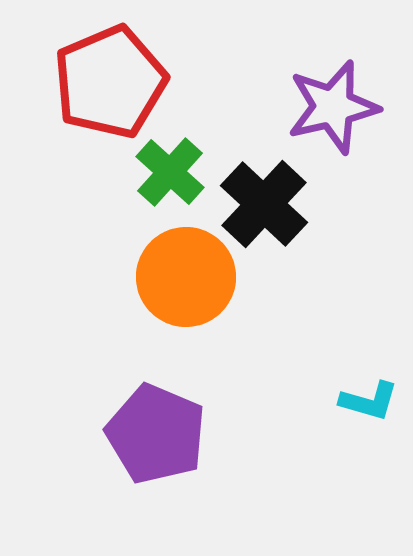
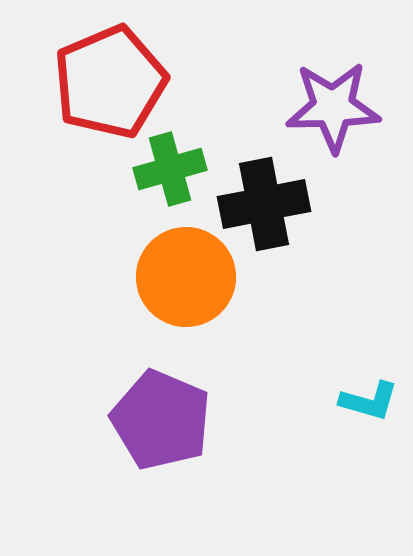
purple star: rotated 12 degrees clockwise
green cross: moved 3 px up; rotated 32 degrees clockwise
black cross: rotated 36 degrees clockwise
purple pentagon: moved 5 px right, 14 px up
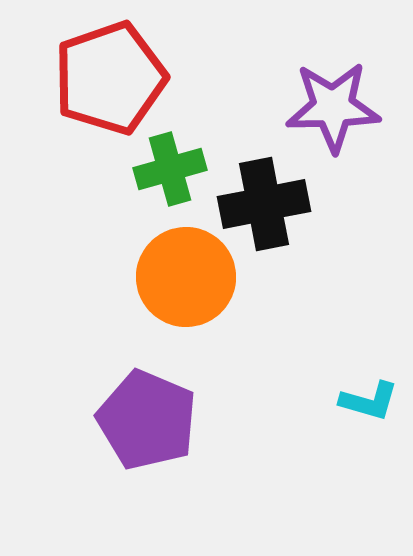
red pentagon: moved 4 px up; rotated 4 degrees clockwise
purple pentagon: moved 14 px left
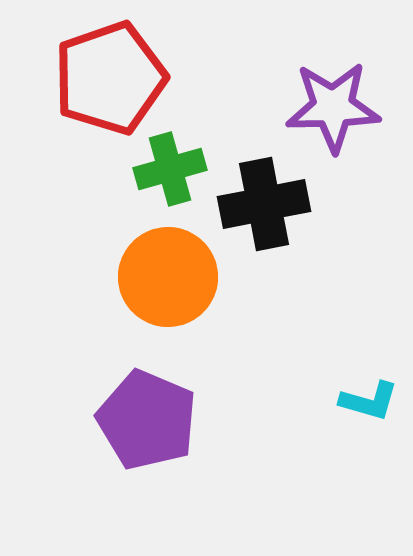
orange circle: moved 18 px left
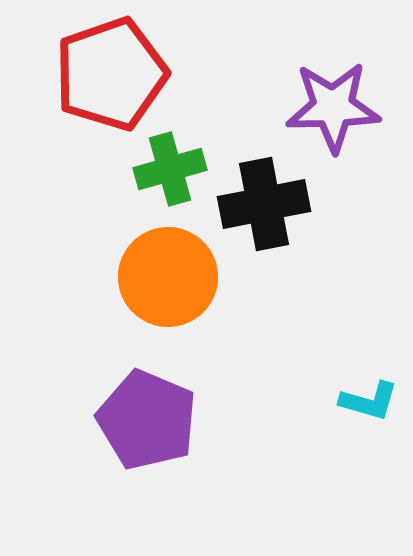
red pentagon: moved 1 px right, 4 px up
